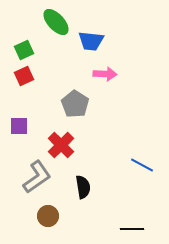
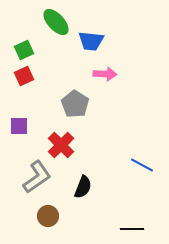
black semicircle: rotated 30 degrees clockwise
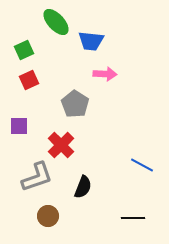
red square: moved 5 px right, 4 px down
gray L-shape: rotated 16 degrees clockwise
black line: moved 1 px right, 11 px up
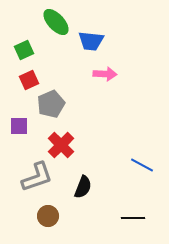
gray pentagon: moved 24 px left; rotated 16 degrees clockwise
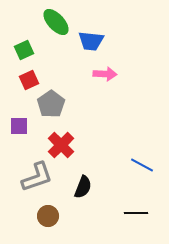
gray pentagon: rotated 12 degrees counterclockwise
black line: moved 3 px right, 5 px up
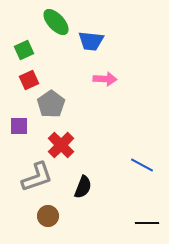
pink arrow: moved 5 px down
black line: moved 11 px right, 10 px down
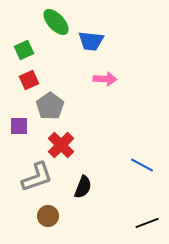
gray pentagon: moved 1 px left, 2 px down
black line: rotated 20 degrees counterclockwise
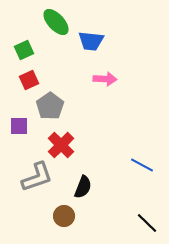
brown circle: moved 16 px right
black line: rotated 65 degrees clockwise
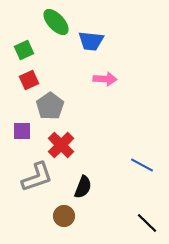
purple square: moved 3 px right, 5 px down
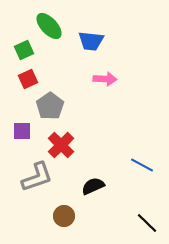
green ellipse: moved 7 px left, 4 px down
red square: moved 1 px left, 1 px up
black semicircle: moved 10 px right, 1 px up; rotated 135 degrees counterclockwise
